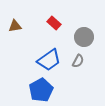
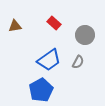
gray circle: moved 1 px right, 2 px up
gray semicircle: moved 1 px down
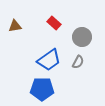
gray circle: moved 3 px left, 2 px down
blue pentagon: moved 1 px right, 1 px up; rotated 30 degrees clockwise
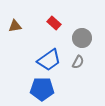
gray circle: moved 1 px down
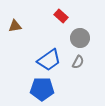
red rectangle: moved 7 px right, 7 px up
gray circle: moved 2 px left
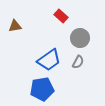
blue pentagon: rotated 10 degrees counterclockwise
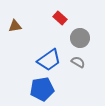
red rectangle: moved 1 px left, 2 px down
gray semicircle: rotated 88 degrees counterclockwise
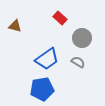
brown triangle: rotated 24 degrees clockwise
gray circle: moved 2 px right
blue trapezoid: moved 2 px left, 1 px up
